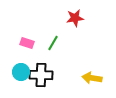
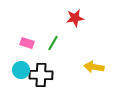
cyan circle: moved 2 px up
yellow arrow: moved 2 px right, 11 px up
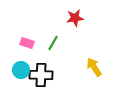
yellow arrow: rotated 48 degrees clockwise
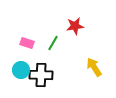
red star: moved 8 px down
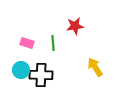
green line: rotated 35 degrees counterclockwise
yellow arrow: moved 1 px right
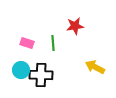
yellow arrow: rotated 30 degrees counterclockwise
